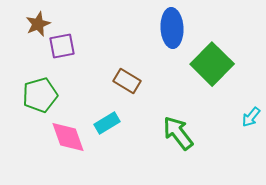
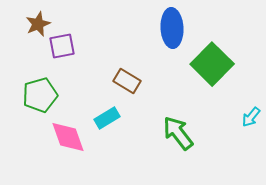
cyan rectangle: moved 5 px up
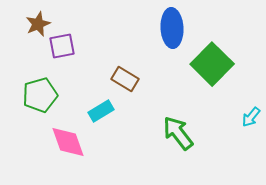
brown rectangle: moved 2 px left, 2 px up
cyan rectangle: moved 6 px left, 7 px up
pink diamond: moved 5 px down
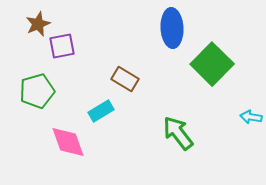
green pentagon: moved 3 px left, 4 px up
cyan arrow: rotated 60 degrees clockwise
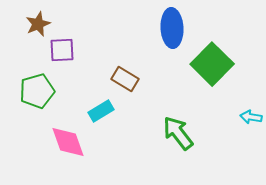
purple square: moved 4 px down; rotated 8 degrees clockwise
